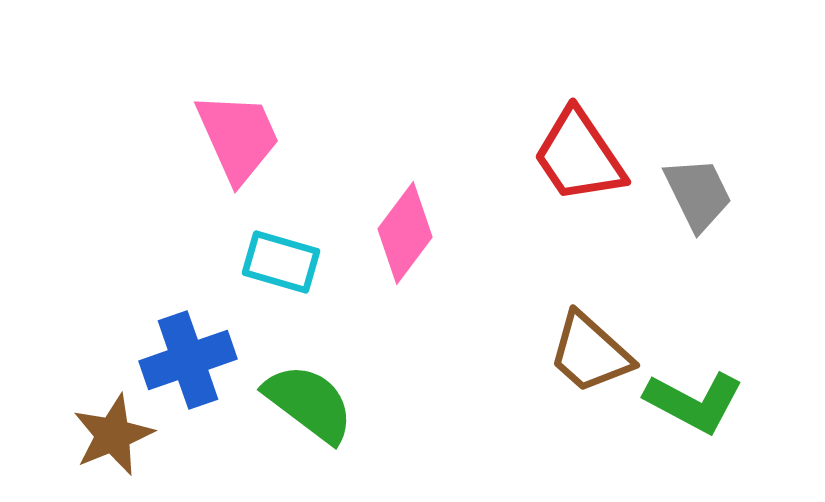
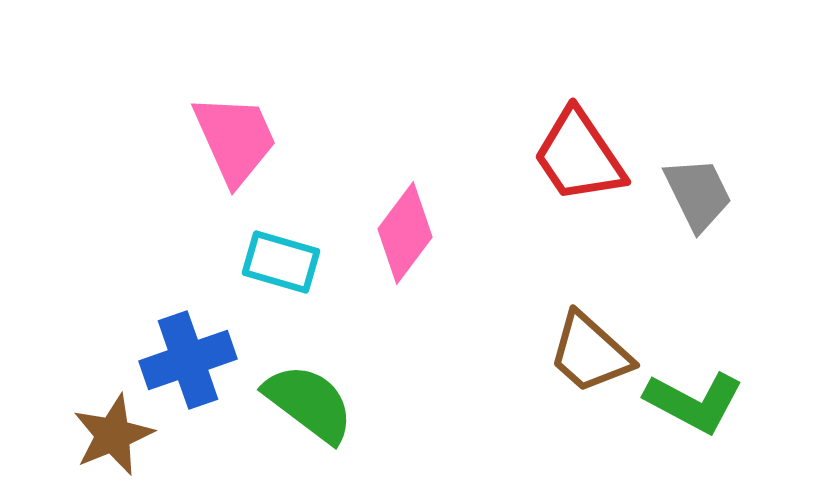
pink trapezoid: moved 3 px left, 2 px down
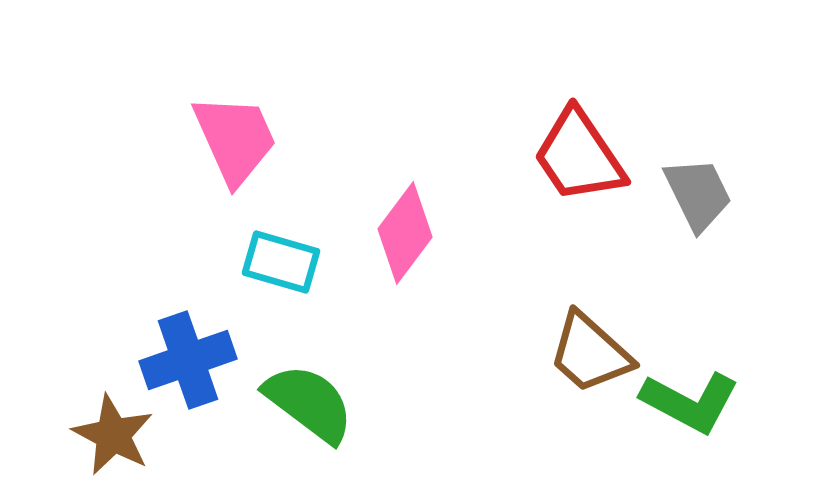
green L-shape: moved 4 px left
brown star: rotated 22 degrees counterclockwise
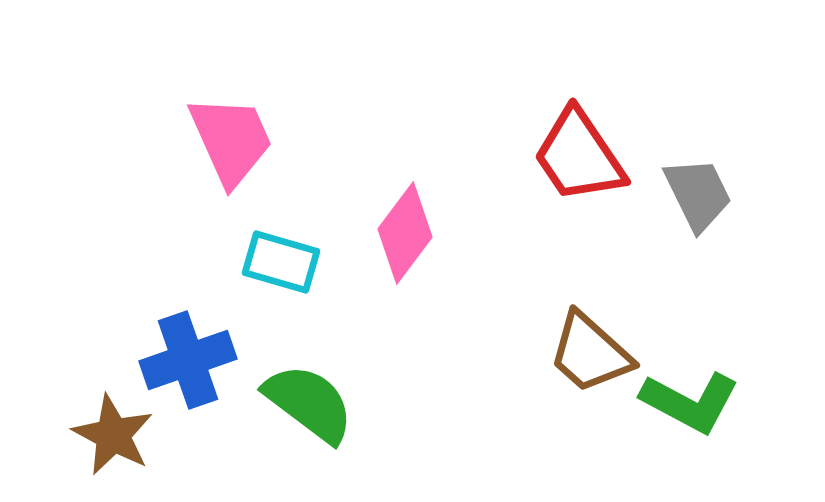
pink trapezoid: moved 4 px left, 1 px down
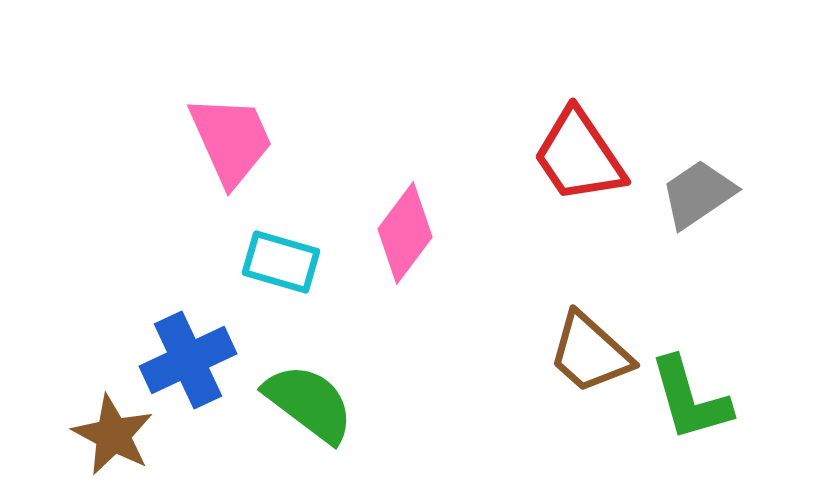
gray trapezoid: rotated 98 degrees counterclockwise
blue cross: rotated 6 degrees counterclockwise
green L-shape: moved 3 px up; rotated 46 degrees clockwise
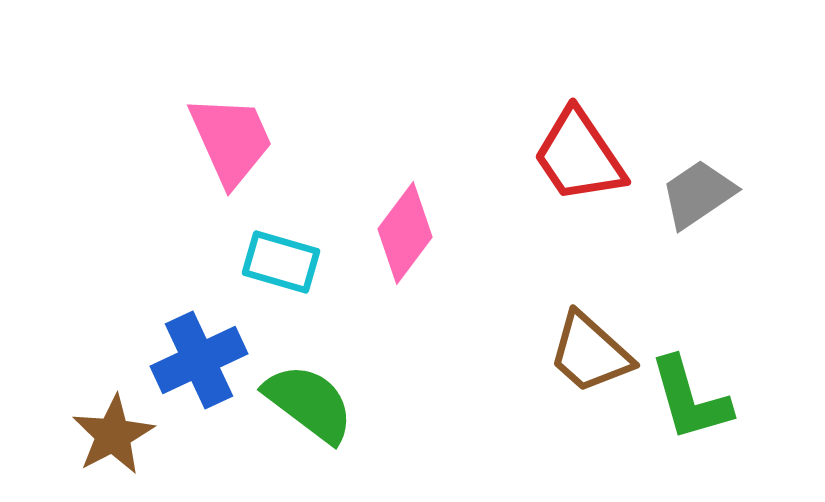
blue cross: moved 11 px right
brown star: rotated 16 degrees clockwise
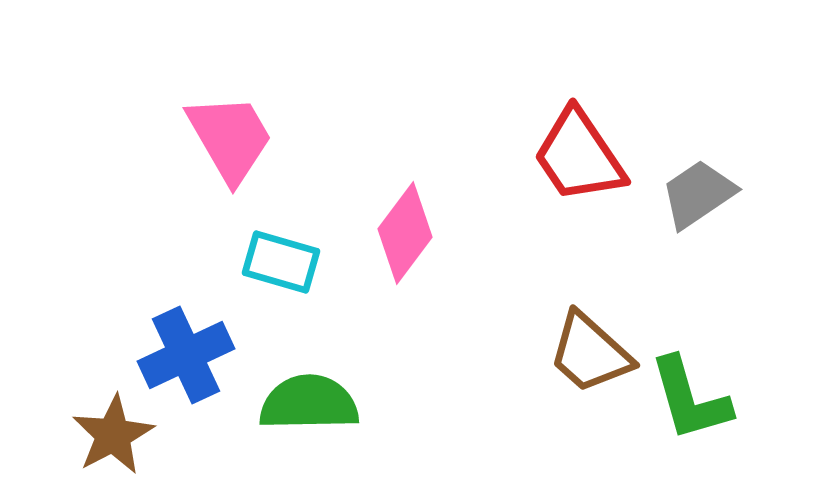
pink trapezoid: moved 1 px left, 2 px up; rotated 6 degrees counterclockwise
blue cross: moved 13 px left, 5 px up
green semicircle: rotated 38 degrees counterclockwise
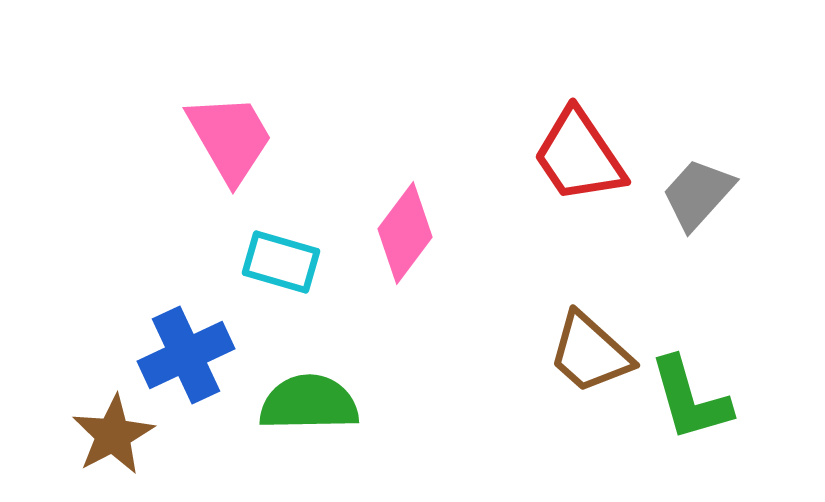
gray trapezoid: rotated 14 degrees counterclockwise
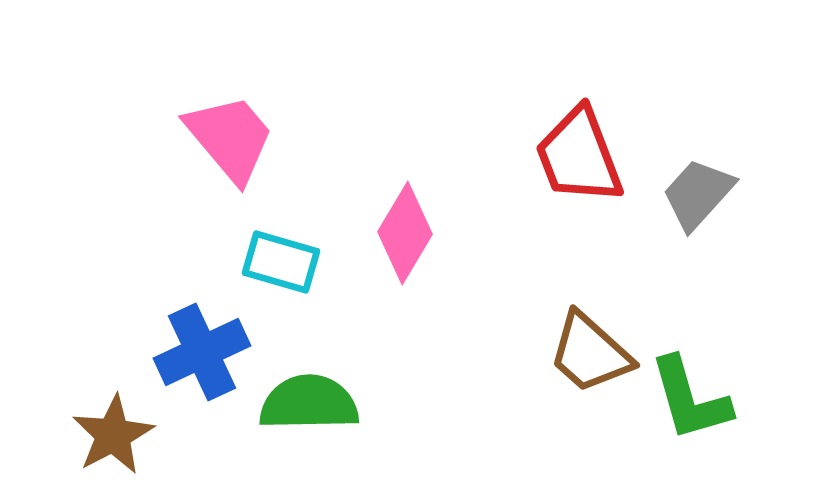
pink trapezoid: rotated 10 degrees counterclockwise
red trapezoid: rotated 13 degrees clockwise
pink diamond: rotated 6 degrees counterclockwise
blue cross: moved 16 px right, 3 px up
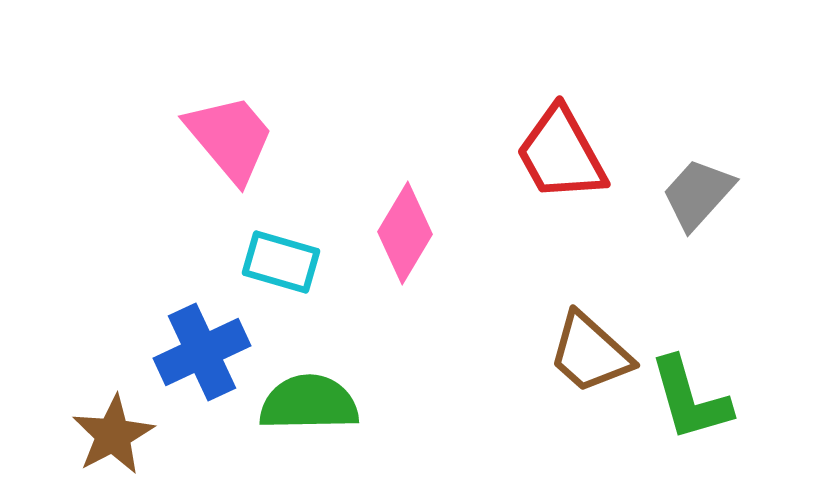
red trapezoid: moved 18 px left, 2 px up; rotated 8 degrees counterclockwise
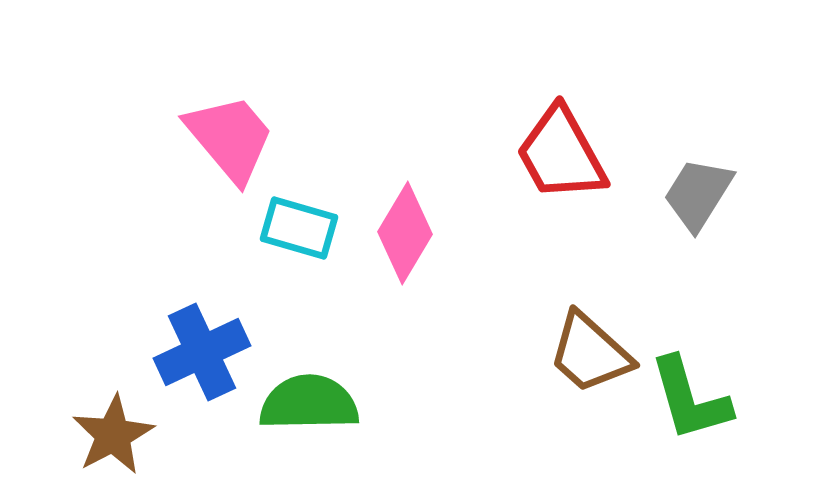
gray trapezoid: rotated 10 degrees counterclockwise
cyan rectangle: moved 18 px right, 34 px up
